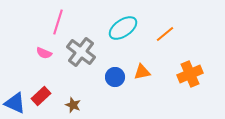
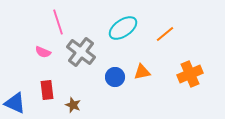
pink line: rotated 35 degrees counterclockwise
pink semicircle: moved 1 px left, 1 px up
red rectangle: moved 6 px right, 6 px up; rotated 54 degrees counterclockwise
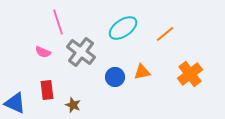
orange cross: rotated 15 degrees counterclockwise
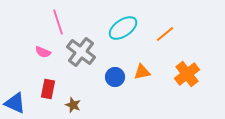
orange cross: moved 3 px left
red rectangle: moved 1 px right, 1 px up; rotated 18 degrees clockwise
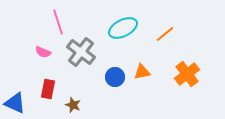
cyan ellipse: rotated 8 degrees clockwise
